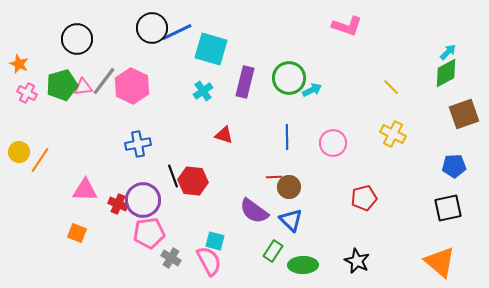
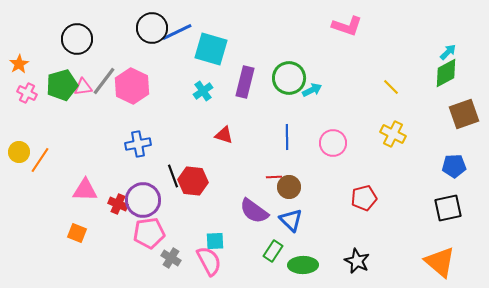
orange star at (19, 64): rotated 18 degrees clockwise
cyan square at (215, 241): rotated 18 degrees counterclockwise
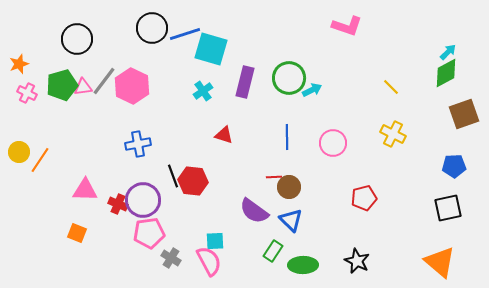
blue line at (177, 32): moved 8 px right, 2 px down; rotated 8 degrees clockwise
orange star at (19, 64): rotated 12 degrees clockwise
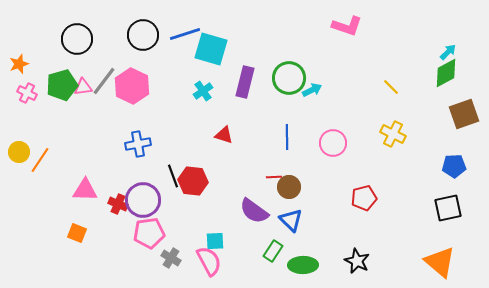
black circle at (152, 28): moved 9 px left, 7 px down
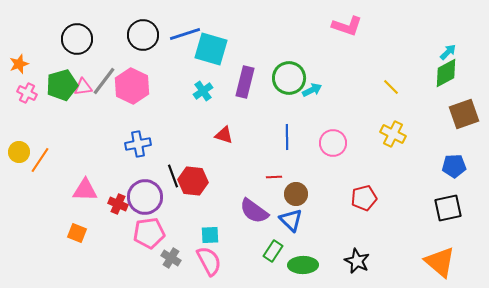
brown circle at (289, 187): moved 7 px right, 7 px down
purple circle at (143, 200): moved 2 px right, 3 px up
cyan square at (215, 241): moved 5 px left, 6 px up
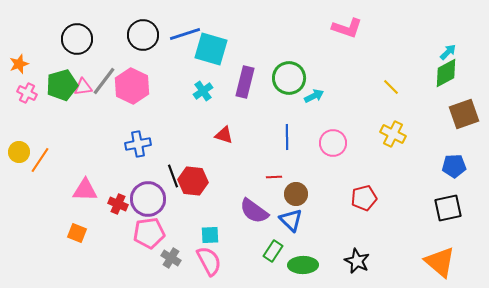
pink L-shape at (347, 26): moved 2 px down
cyan arrow at (312, 90): moved 2 px right, 6 px down
purple circle at (145, 197): moved 3 px right, 2 px down
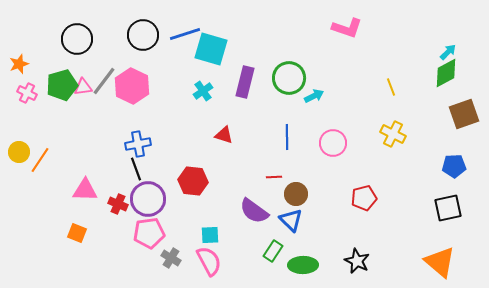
yellow line at (391, 87): rotated 24 degrees clockwise
black line at (173, 176): moved 37 px left, 7 px up
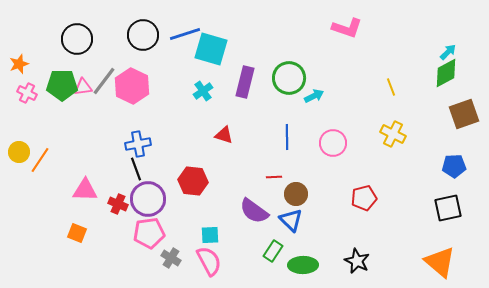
green pentagon at (62, 85): rotated 16 degrees clockwise
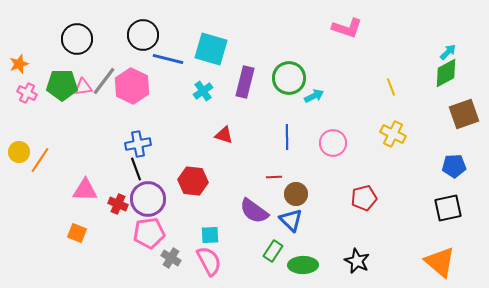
blue line at (185, 34): moved 17 px left, 25 px down; rotated 32 degrees clockwise
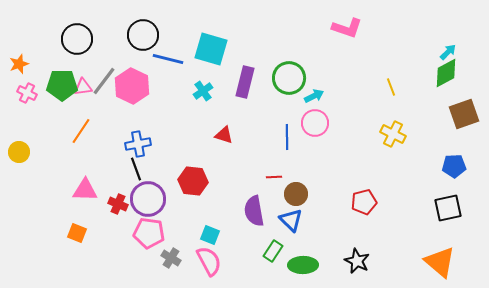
pink circle at (333, 143): moved 18 px left, 20 px up
orange line at (40, 160): moved 41 px right, 29 px up
red pentagon at (364, 198): moved 4 px down
purple semicircle at (254, 211): rotated 44 degrees clockwise
pink pentagon at (149, 233): rotated 16 degrees clockwise
cyan square at (210, 235): rotated 24 degrees clockwise
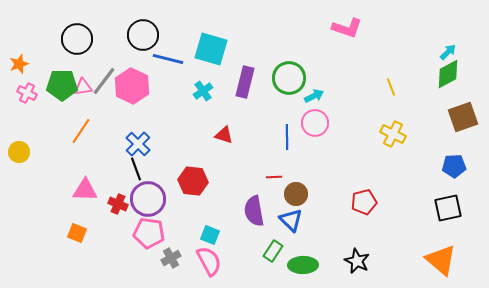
green diamond at (446, 73): moved 2 px right, 1 px down
brown square at (464, 114): moved 1 px left, 3 px down
blue cross at (138, 144): rotated 35 degrees counterclockwise
gray cross at (171, 258): rotated 30 degrees clockwise
orange triangle at (440, 262): moved 1 px right, 2 px up
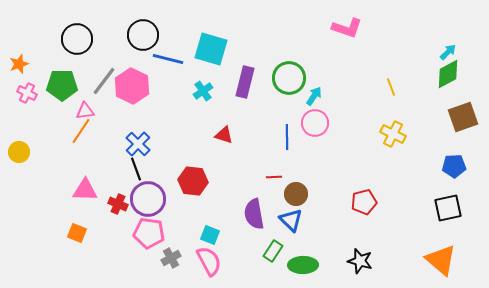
pink triangle at (83, 87): moved 2 px right, 24 px down
cyan arrow at (314, 96): rotated 30 degrees counterclockwise
purple semicircle at (254, 211): moved 3 px down
black star at (357, 261): moved 3 px right; rotated 10 degrees counterclockwise
